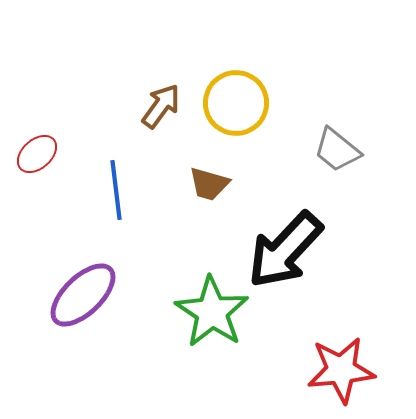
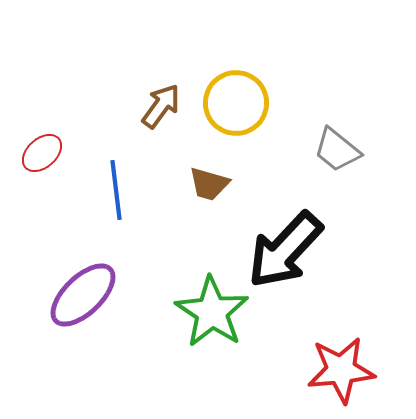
red ellipse: moved 5 px right, 1 px up
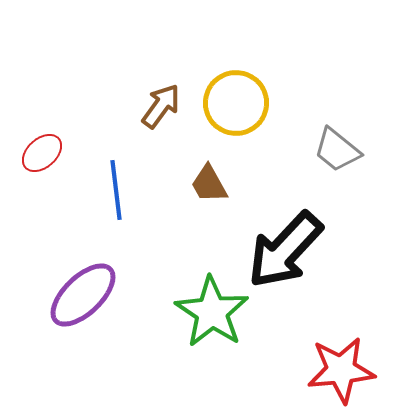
brown trapezoid: rotated 45 degrees clockwise
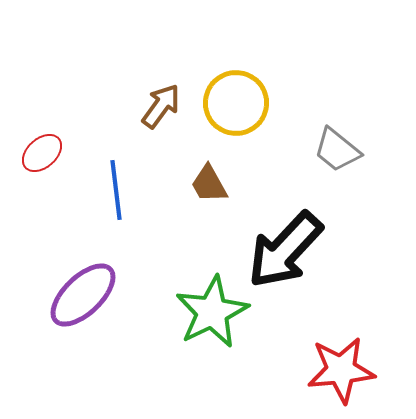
green star: rotated 12 degrees clockwise
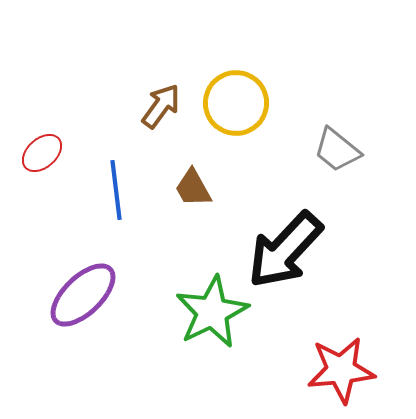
brown trapezoid: moved 16 px left, 4 px down
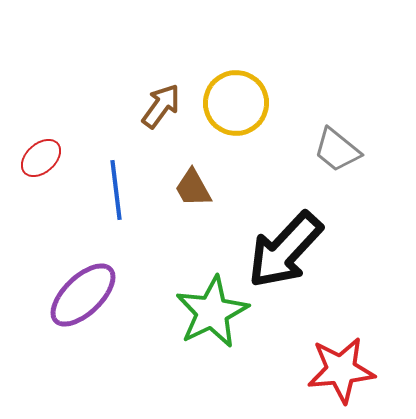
red ellipse: moved 1 px left, 5 px down
